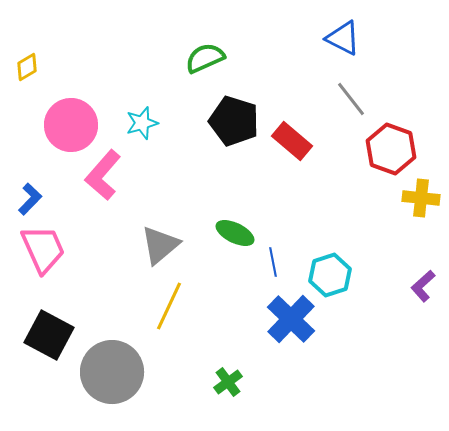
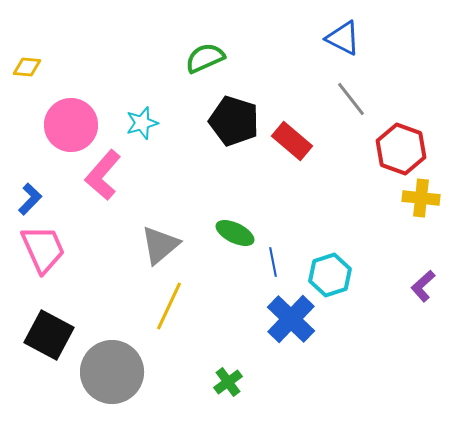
yellow diamond: rotated 36 degrees clockwise
red hexagon: moved 10 px right
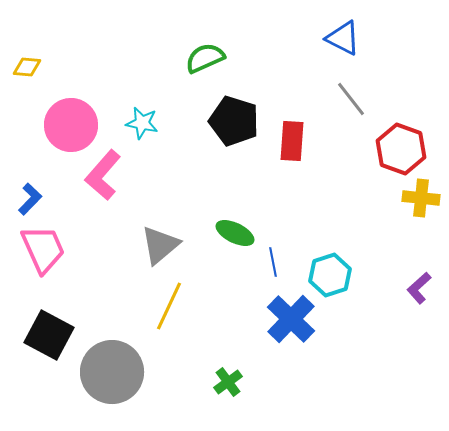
cyan star: rotated 28 degrees clockwise
red rectangle: rotated 54 degrees clockwise
purple L-shape: moved 4 px left, 2 px down
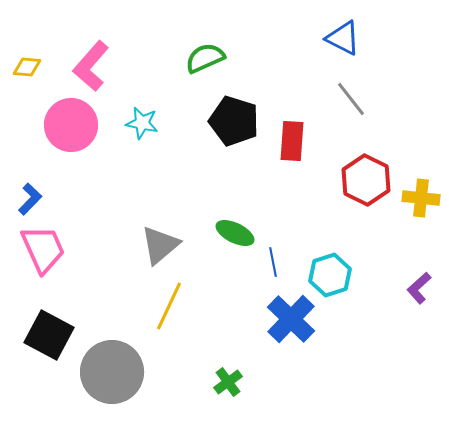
red hexagon: moved 35 px left, 31 px down; rotated 6 degrees clockwise
pink L-shape: moved 12 px left, 109 px up
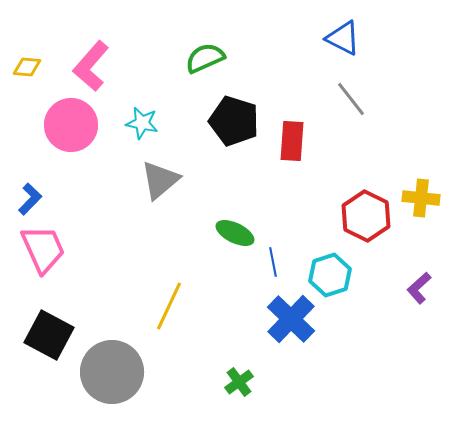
red hexagon: moved 36 px down
gray triangle: moved 65 px up
green cross: moved 11 px right
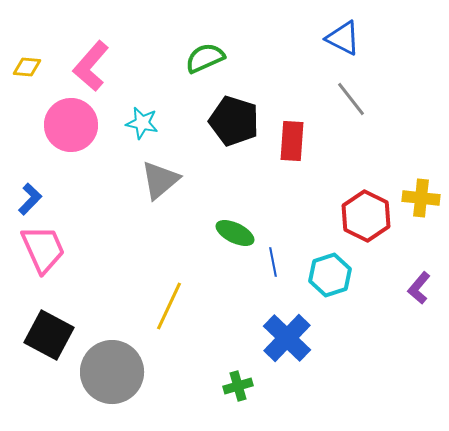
purple L-shape: rotated 8 degrees counterclockwise
blue cross: moved 4 px left, 19 px down
green cross: moved 1 px left, 4 px down; rotated 20 degrees clockwise
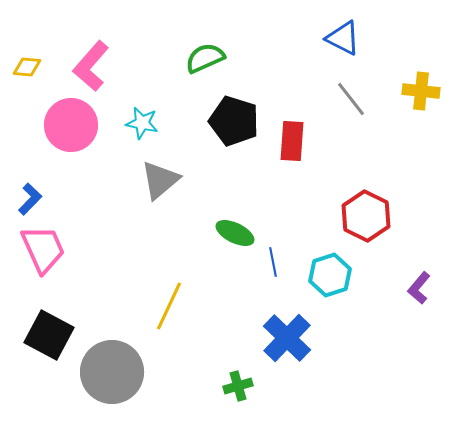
yellow cross: moved 107 px up
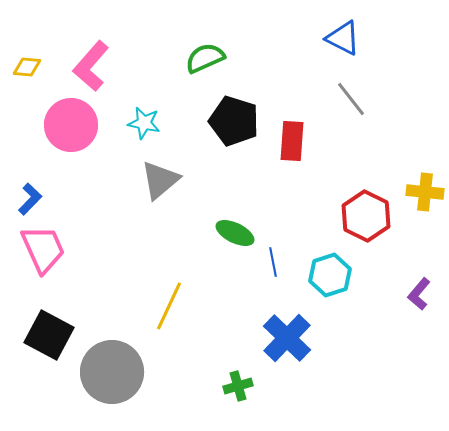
yellow cross: moved 4 px right, 101 px down
cyan star: moved 2 px right
purple L-shape: moved 6 px down
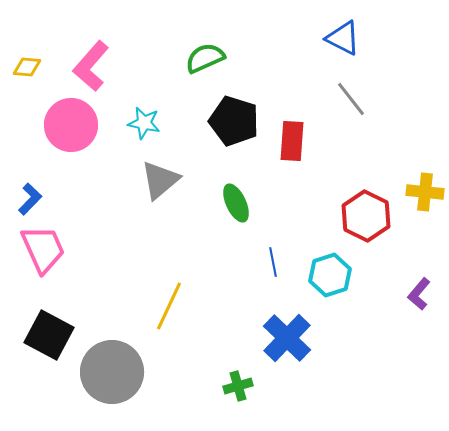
green ellipse: moved 1 px right, 30 px up; rotated 39 degrees clockwise
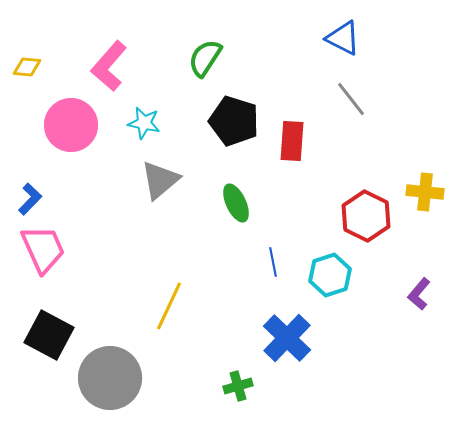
green semicircle: rotated 33 degrees counterclockwise
pink L-shape: moved 18 px right
gray circle: moved 2 px left, 6 px down
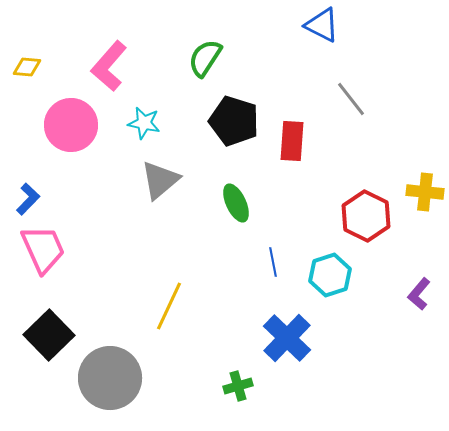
blue triangle: moved 21 px left, 13 px up
blue L-shape: moved 2 px left
black square: rotated 18 degrees clockwise
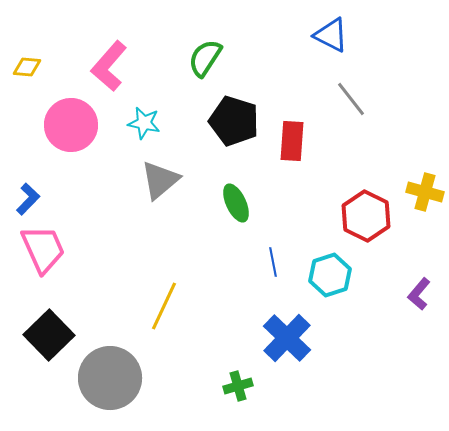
blue triangle: moved 9 px right, 10 px down
yellow cross: rotated 9 degrees clockwise
yellow line: moved 5 px left
